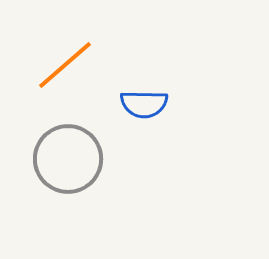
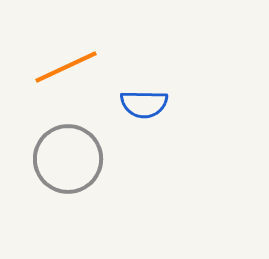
orange line: moved 1 px right, 2 px down; rotated 16 degrees clockwise
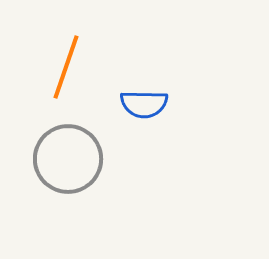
orange line: rotated 46 degrees counterclockwise
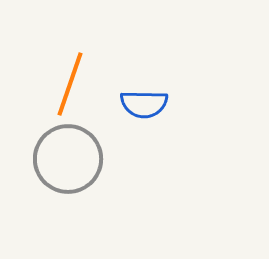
orange line: moved 4 px right, 17 px down
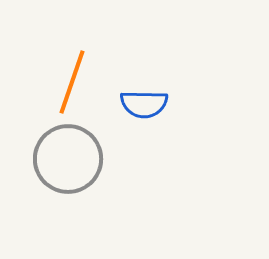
orange line: moved 2 px right, 2 px up
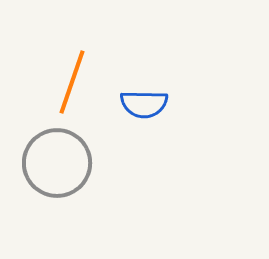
gray circle: moved 11 px left, 4 px down
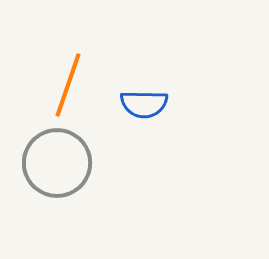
orange line: moved 4 px left, 3 px down
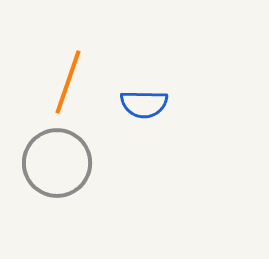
orange line: moved 3 px up
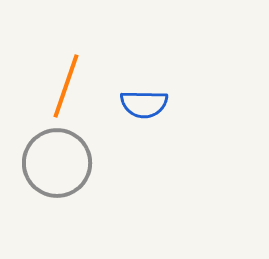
orange line: moved 2 px left, 4 px down
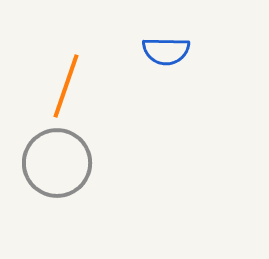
blue semicircle: moved 22 px right, 53 px up
